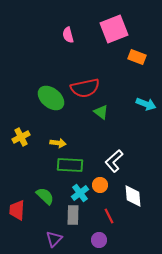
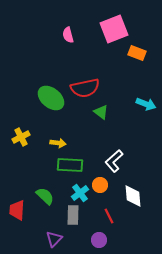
orange rectangle: moved 4 px up
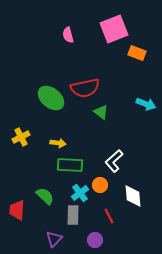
purple circle: moved 4 px left
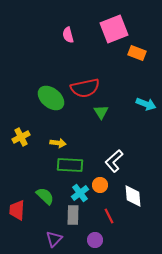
green triangle: rotated 21 degrees clockwise
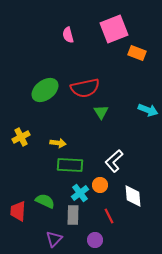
green ellipse: moved 6 px left, 8 px up; rotated 76 degrees counterclockwise
cyan arrow: moved 2 px right, 6 px down
green semicircle: moved 5 px down; rotated 18 degrees counterclockwise
red trapezoid: moved 1 px right, 1 px down
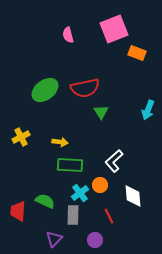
cyan arrow: rotated 90 degrees clockwise
yellow arrow: moved 2 px right, 1 px up
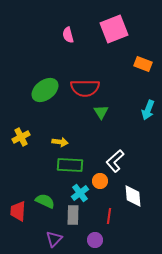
orange rectangle: moved 6 px right, 11 px down
red semicircle: rotated 12 degrees clockwise
white L-shape: moved 1 px right
orange circle: moved 4 px up
red line: rotated 35 degrees clockwise
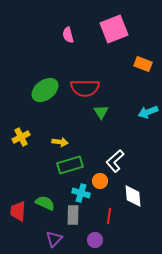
cyan arrow: moved 2 px down; rotated 48 degrees clockwise
green rectangle: rotated 20 degrees counterclockwise
cyan cross: moved 1 px right; rotated 36 degrees counterclockwise
green semicircle: moved 2 px down
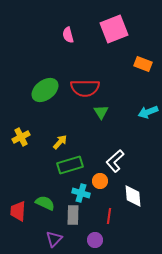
yellow arrow: rotated 56 degrees counterclockwise
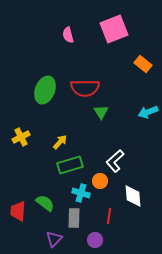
orange rectangle: rotated 18 degrees clockwise
green ellipse: rotated 32 degrees counterclockwise
green semicircle: rotated 12 degrees clockwise
gray rectangle: moved 1 px right, 3 px down
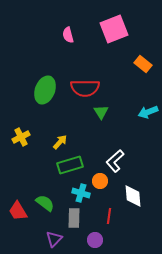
red trapezoid: rotated 35 degrees counterclockwise
